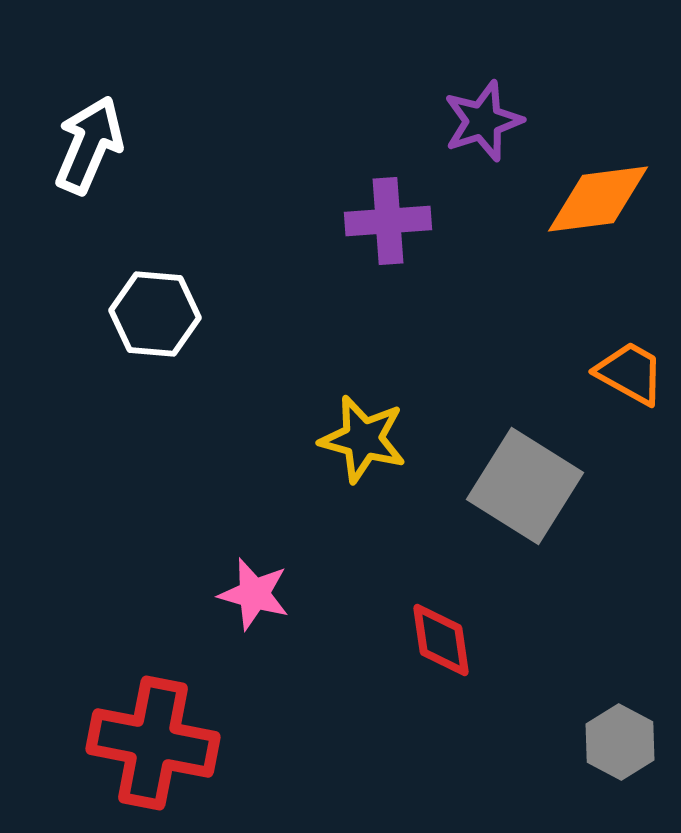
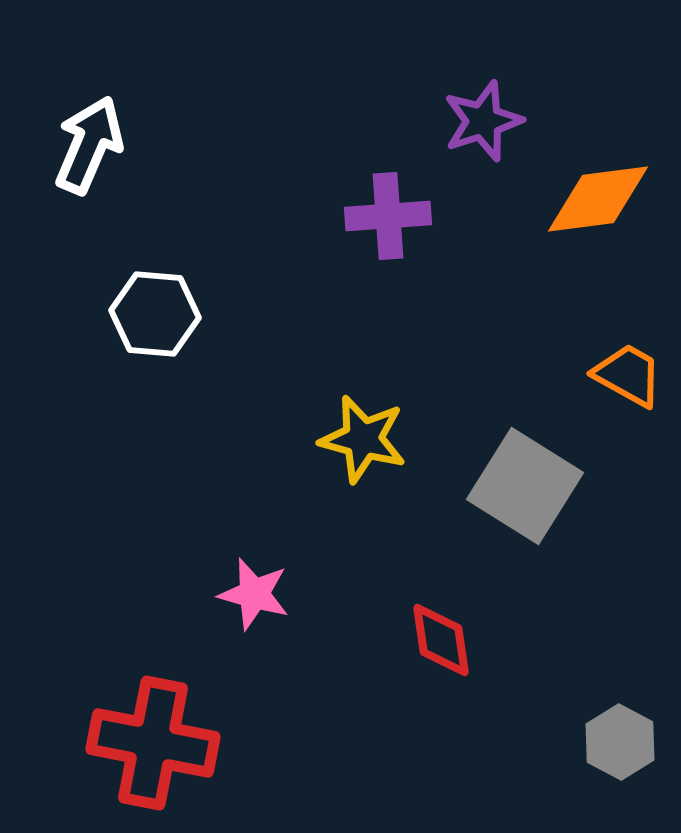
purple cross: moved 5 px up
orange trapezoid: moved 2 px left, 2 px down
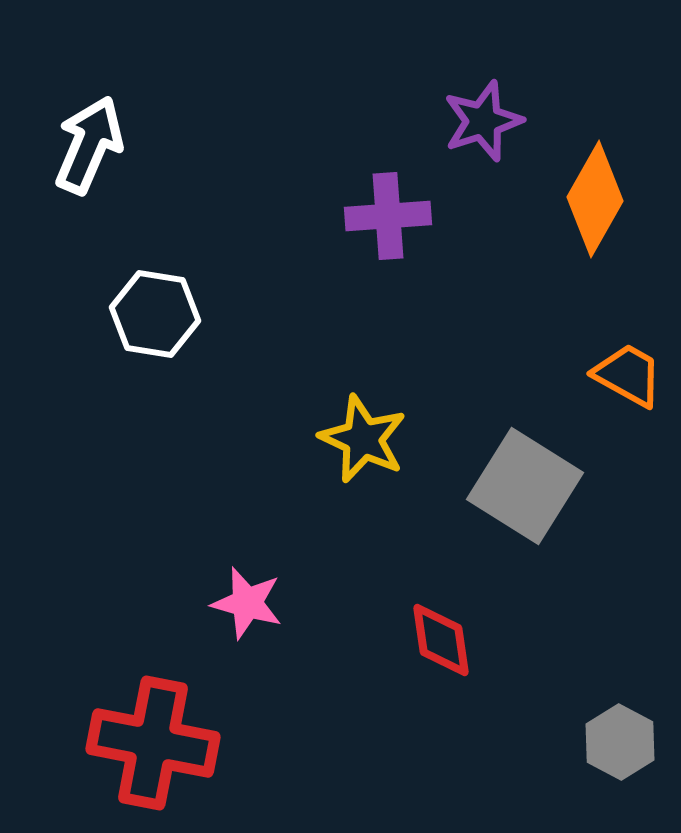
orange diamond: moved 3 px left; rotated 53 degrees counterclockwise
white hexagon: rotated 4 degrees clockwise
yellow star: rotated 10 degrees clockwise
pink star: moved 7 px left, 9 px down
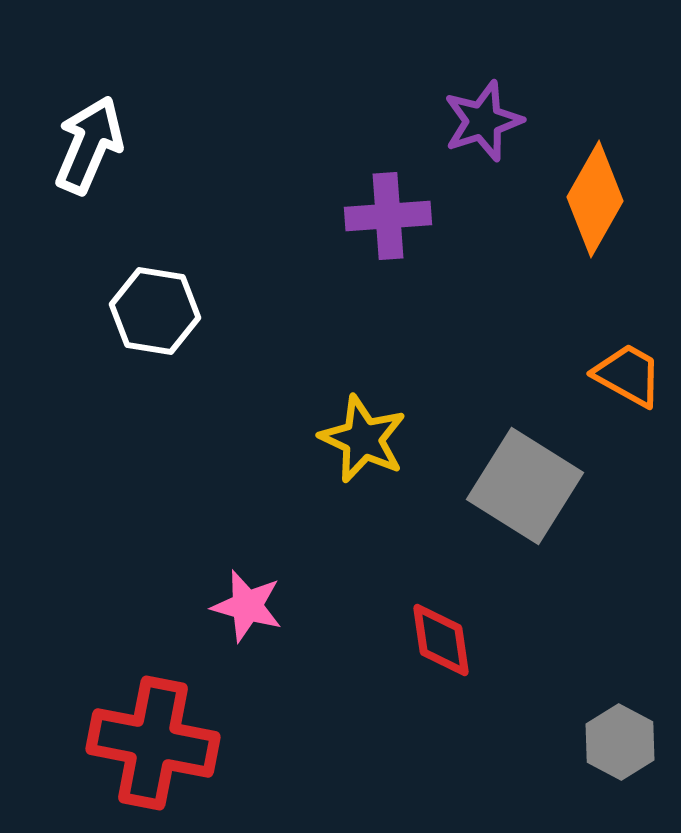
white hexagon: moved 3 px up
pink star: moved 3 px down
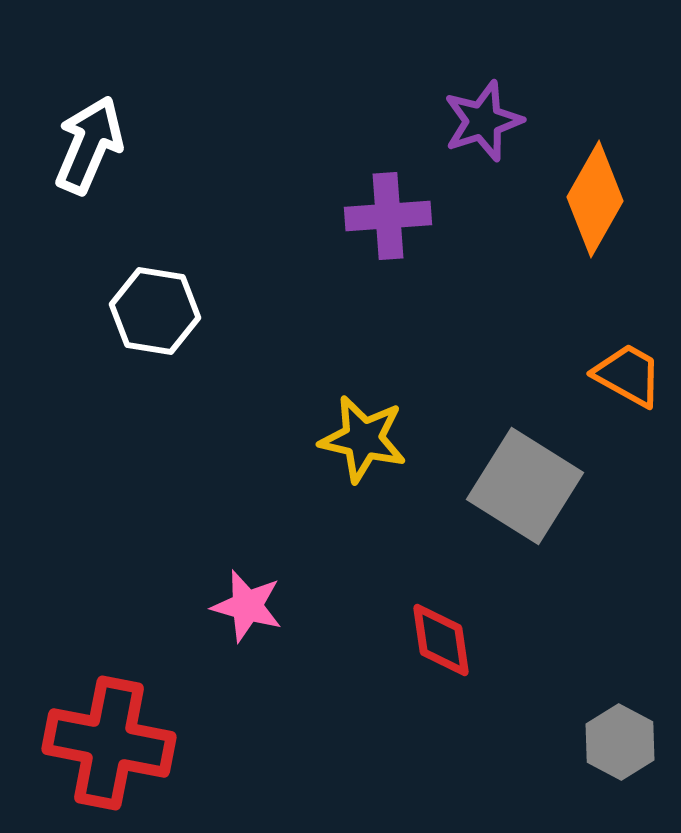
yellow star: rotated 12 degrees counterclockwise
red cross: moved 44 px left
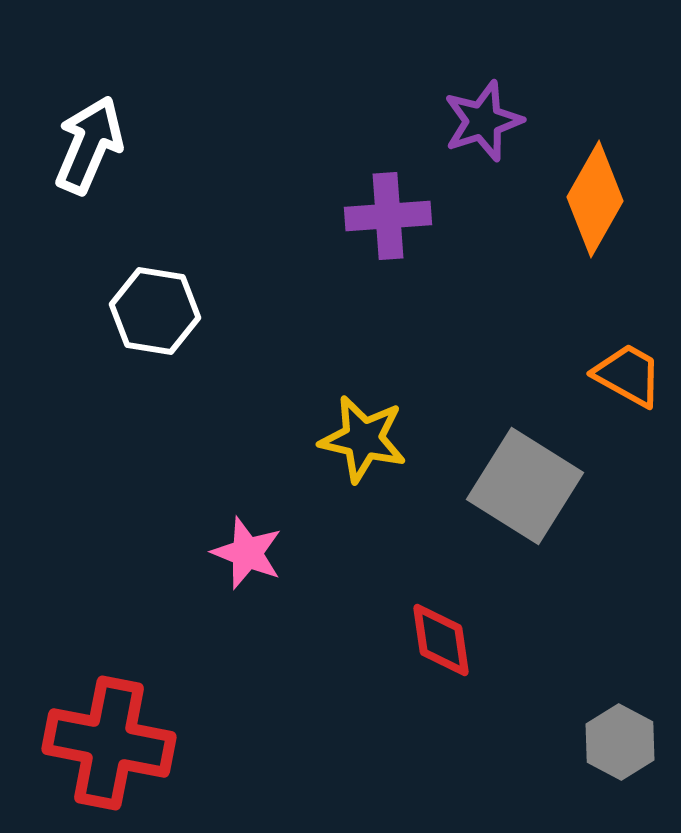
pink star: moved 53 px up; rotated 6 degrees clockwise
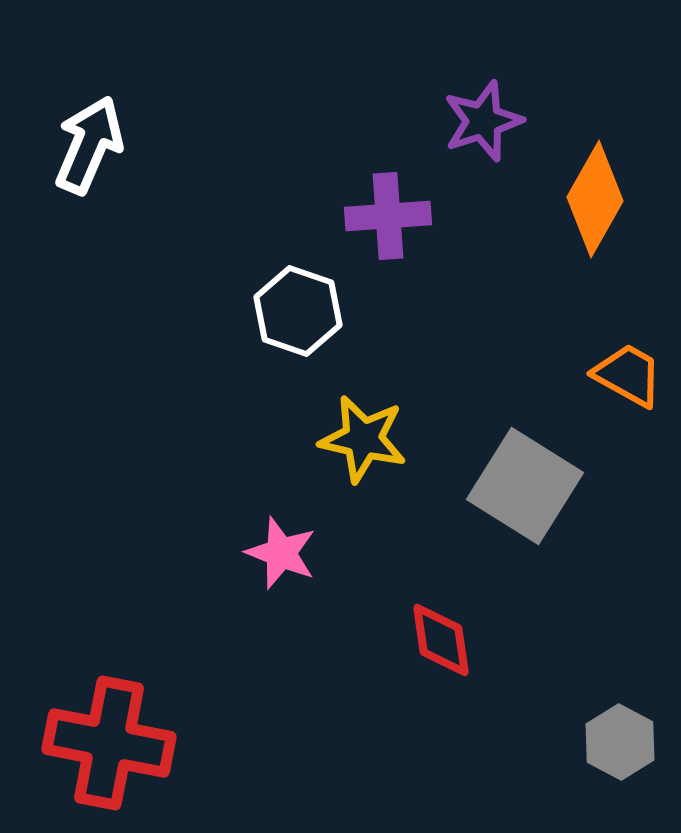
white hexagon: moved 143 px right; rotated 10 degrees clockwise
pink star: moved 34 px right
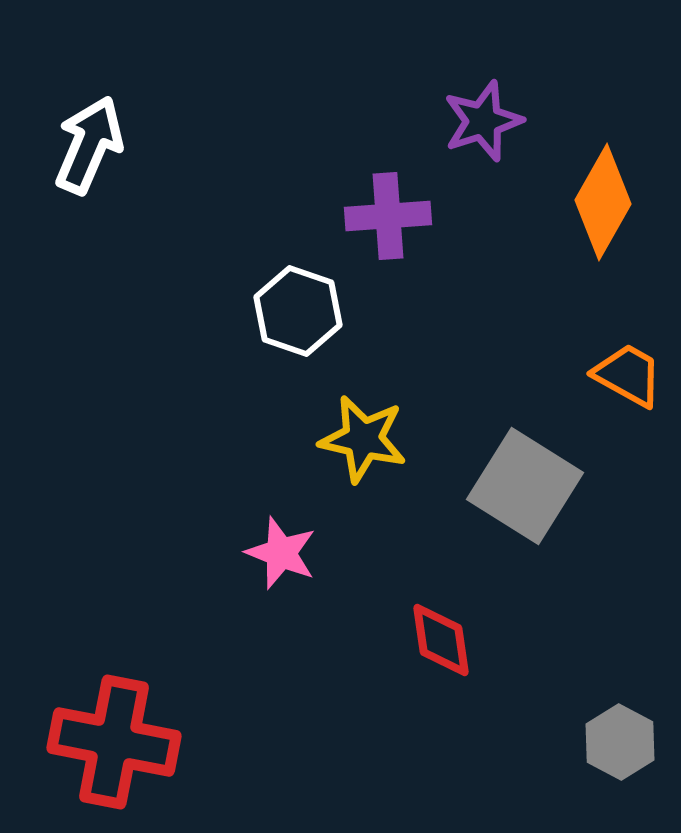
orange diamond: moved 8 px right, 3 px down
red cross: moved 5 px right, 1 px up
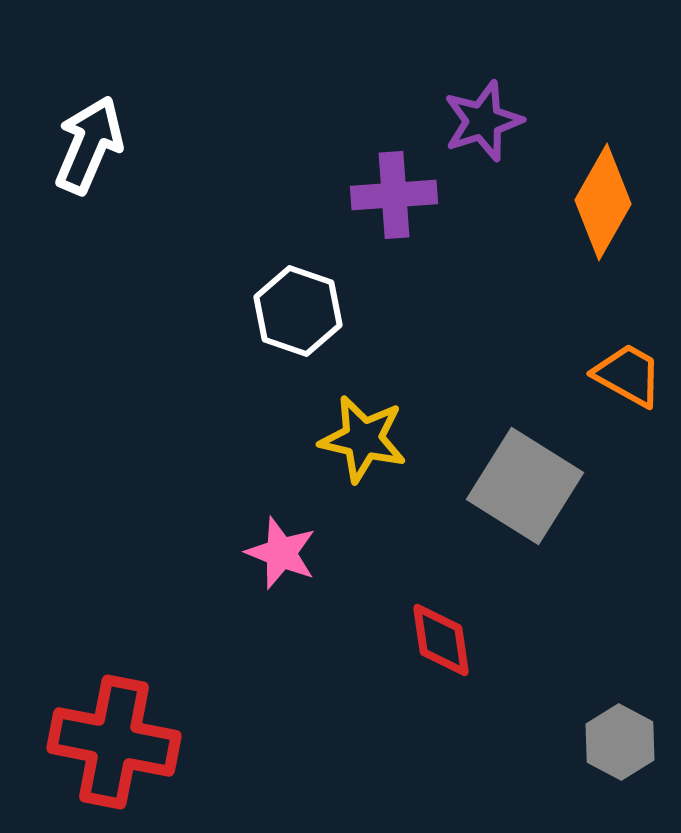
purple cross: moved 6 px right, 21 px up
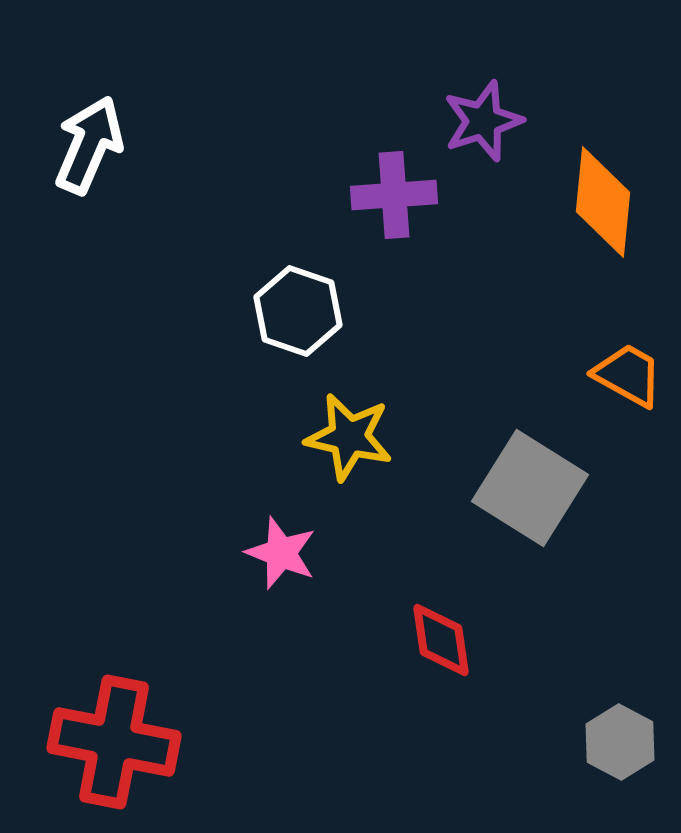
orange diamond: rotated 24 degrees counterclockwise
yellow star: moved 14 px left, 2 px up
gray square: moved 5 px right, 2 px down
